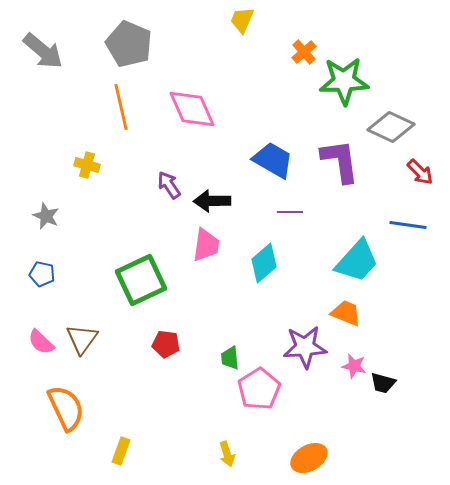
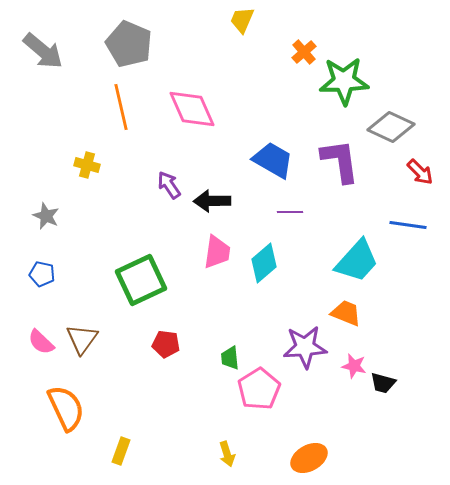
pink trapezoid: moved 11 px right, 7 px down
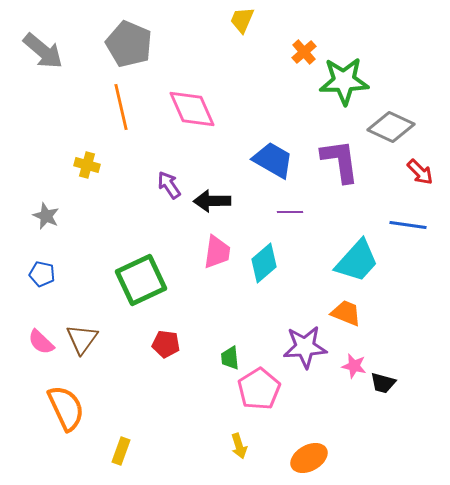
yellow arrow: moved 12 px right, 8 px up
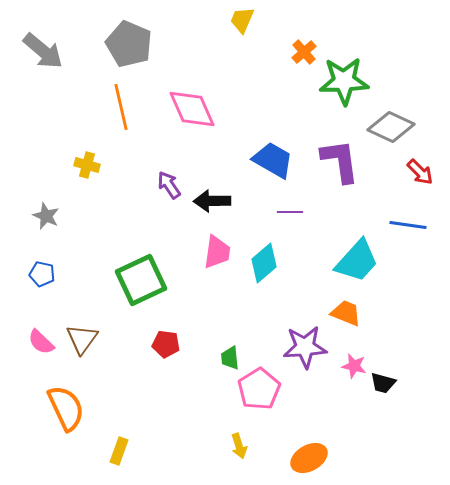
yellow rectangle: moved 2 px left
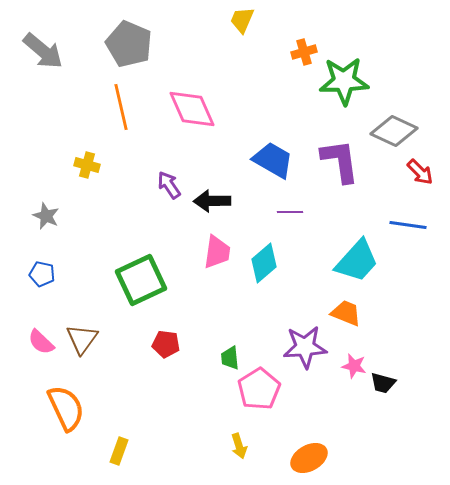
orange cross: rotated 25 degrees clockwise
gray diamond: moved 3 px right, 4 px down
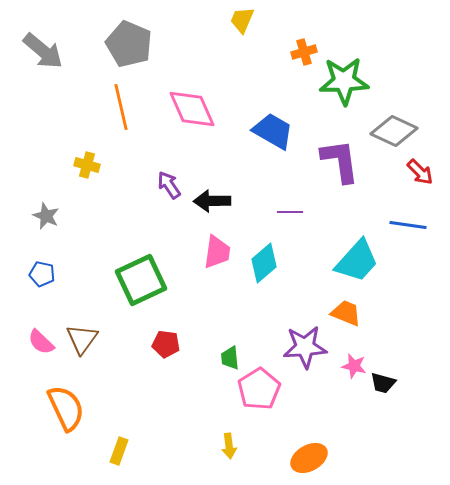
blue trapezoid: moved 29 px up
yellow arrow: moved 10 px left; rotated 10 degrees clockwise
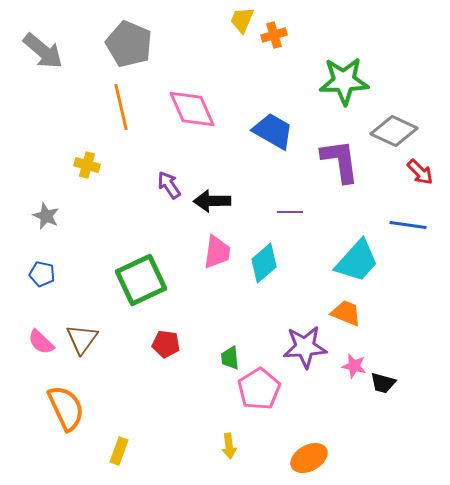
orange cross: moved 30 px left, 17 px up
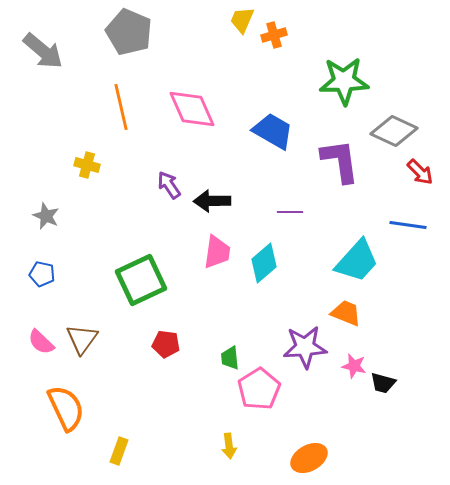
gray pentagon: moved 12 px up
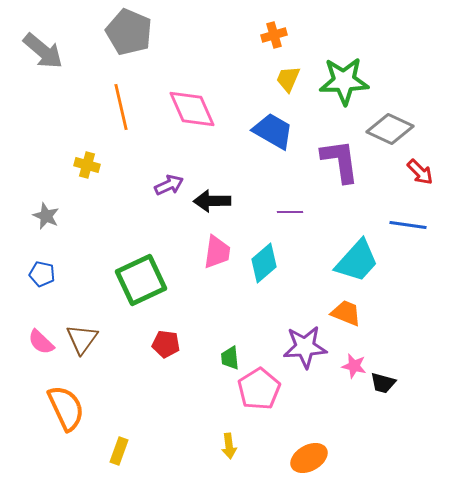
yellow trapezoid: moved 46 px right, 59 px down
gray diamond: moved 4 px left, 2 px up
purple arrow: rotated 100 degrees clockwise
